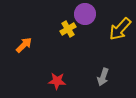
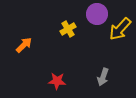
purple circle: moved 12 px right
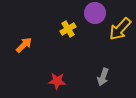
purple circle: moved 2 px left, 1 px up
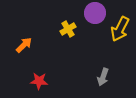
yellow arrow: rotated 15 degrees counterclockwise
red star: moved 18 px left
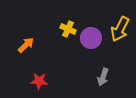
purple circle: moved 4 px left, 25 px down
yellow cross: rotated 35 degrees counterclockwise
orange arrow: moved 2 px right
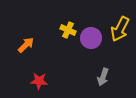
yellow cross: moved 1 px down
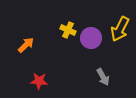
gray arrow: rotated 48 degrees counterclockwise
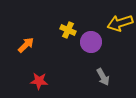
yellow arrow: moved 6 px up; rotated 45 degrees clockwise
purple circle: moved 4 px down
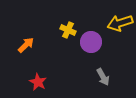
red star: moved 1 px left, 1 px down; rotated 24 degrees clockwise
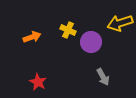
orange arrow: moved 6 px right, 8 px up; rotated 24 degrees clockwise
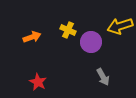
yellow arrow: moved 3 px down
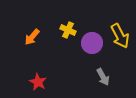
yellow arrow: moved 10 px down; rotated 100 degrees counterclockwise
orange arrow: rotated 150 degrees clockwise
purple circle: moved 1 px right, 1 px down
